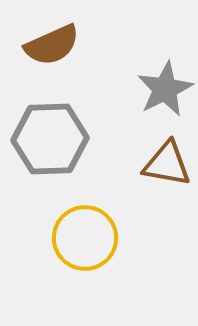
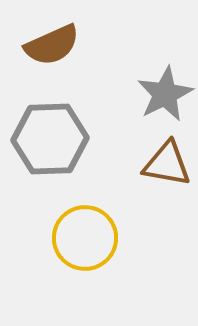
gray star: moved 5 px down
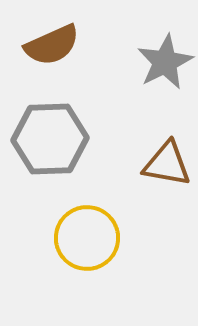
gray star: moved 32 px up
yellow circle: moved 2 px right
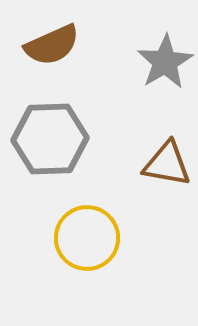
gray star: rotated 4 degrees counterclockwise
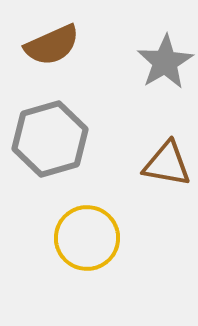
gray hexagon: rotated 14 degrees counterclockwise
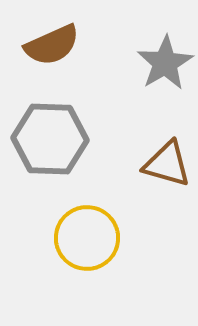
gray star: moved 1 px down
gray hexagon: rotated 18 degrees clockwise
brown triangle: rotated 6 degrees clockwise
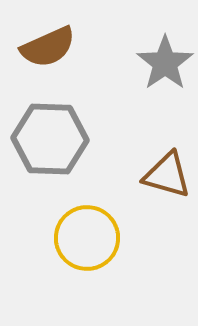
brown semicircle: moved 4 px left, 2 px down
gray star: rotated 4 degrees counterclockwise
brown triangle: moved 11 px down
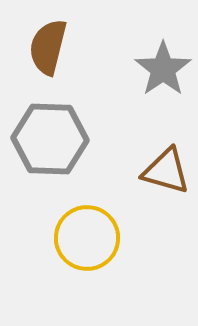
brown semicircle: rotated 128 degrees clockwise
gray star: moved 2 px left, 6 px down
brown triangle: moved 1 px left, 4 px up
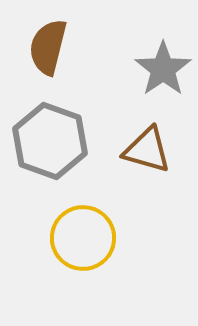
gray hexagon: moved 2 px down; rotated 18 degrees clockwise
brown triangle: moved 19 px left, 21 px up
yellow circle: moved 4 px left
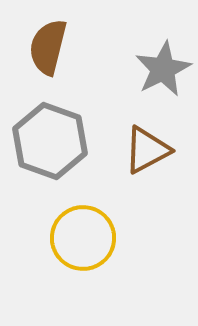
gray star: rotated 8 degrees clockwise
brown triangle: rotated 44 degrees counterclockwise
